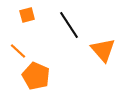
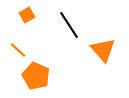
orange square: rotated 14 degrees counterclockwise
orange line: moved 1 px up
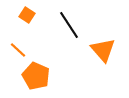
orange square: rotated 28 degrees counterclockwise
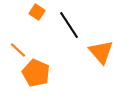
orange square: moved 10 px right, 3 px up
orange triangle: moved 2 px left, 2 px down
orange pentagon: moved 3 px up
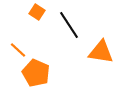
orange triangle: rotated 40 degrees counterclockwise
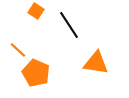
orange square: moved 1 px left, 1 px up
orange triangle: moved 5 px left, 11 px down
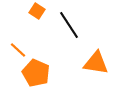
orange square: moved 1 px right
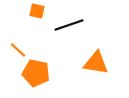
orange square: rotated 21 degrees counterclockwise
black line: rotated 76 degrees counterclockwise
orange pentagon: rotated 12 degrees counterclockwise
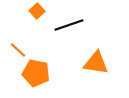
orange square: rotated 35 degrees clockwise
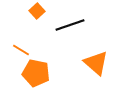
black line: moved 1 px right
orange line: moved 3 px right; rotated 12 degrees counterclockwise
orange triangle: rotated 32 degrees clockwise
